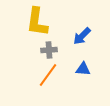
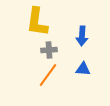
blue arrow: rotated 42 degrees counterclockwise
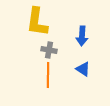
gray cross: rotated 14 degrees clockwise
blue triangle: rotated 28 degrees clockwise
orange line: rotated 35 degrees counterclockwise
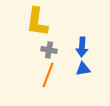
blue arrow: moved 11 px down
blue triangle: rotated 42 degrees counterclockwise
orange line: rotated 20 degrees clockwise
